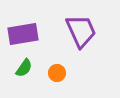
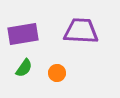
purple trapezoid: rotated 63 degrees counterclockwise
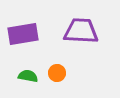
green semicircle: moved 4 px right, 8 px down; rotated 114 degrees counterclockwise
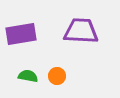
purple rectangle: moved 2 px left
orange circle: moved 3 px down
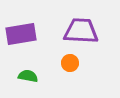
orange circle: moved 13 px right, 13 px up
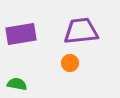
purple trapezoid: rotated 9 degrees counterclockwise
green semicircle: moved 11 px left, 8 px down
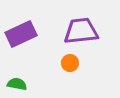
purple rectangle: rotated 16 degrees counterclockwise
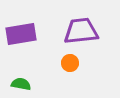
purple rectangle: rotated 16 degrees clockwise
green semicircle: moved 4 px right
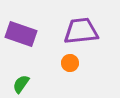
purple rectangle: rotated 28 degrees clockwise
green semicircle: rotated 66 degrees counterclockwise
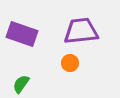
purple rectangle: moved 1 px right
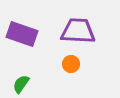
purple trapezoid: moved 3 px left; rotated 9 degrees clockwise
orange circle: moved 1 px right, 1 px down
